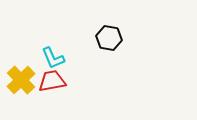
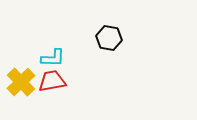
cyan L-shape: rotated 65 degrees counterclockwise
yellow cross: moved 2 px down
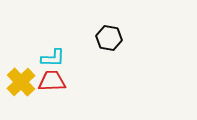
red trapezoid: rotated 8 degrees clockwise
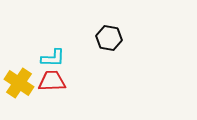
yellow cross: moved 2 px left, 1 px down; rotated 12 degrees counterclockwise
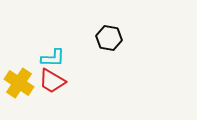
red trapezoid: rotated 148 degrees counterclockwise
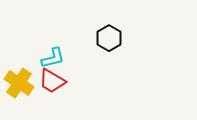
black hexagon: rotated 20 degrees clockwise
cyan L-shape: rotated 15 degrees counterclockwise
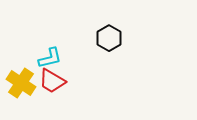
cyan L-shape: moved 3 px left
yellow cross: moved 2 px right
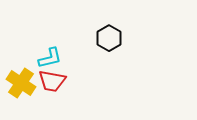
red trapezoid: rotated 20 degrees counterclockwise
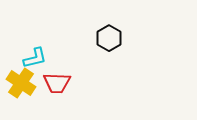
cyan L-shape: moved 15 px left
red trapezoid: moved 5 px right, 2 px down; rotated 8 degrees counterclockwise
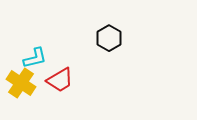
red trapezoid: moved 3 px right, 3 px up; rotated 32 degrees counterclockwise
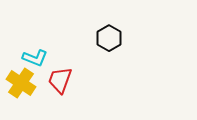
cyan L-shape: rotated 35 degrees clockwise
red trapezoid: rotated 140 degrees clockwise
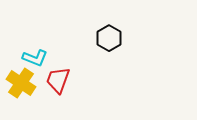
red trapezoid: moved 2 px left
